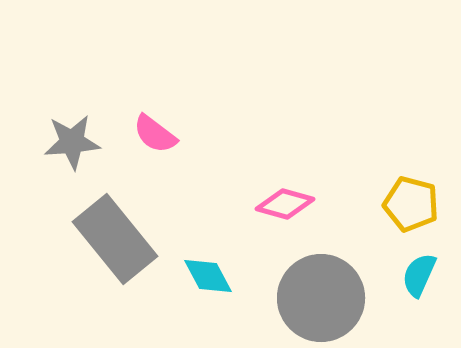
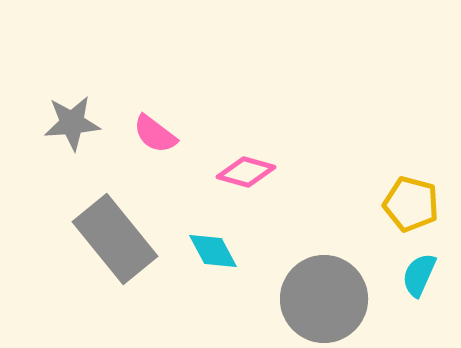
gray star: moved 19 px up
pink diamond: moved 39 px left, 32 px up
cyan diamond: moved 5 px right, 25 px up
gray circle: moved 3 px right, 1 px down
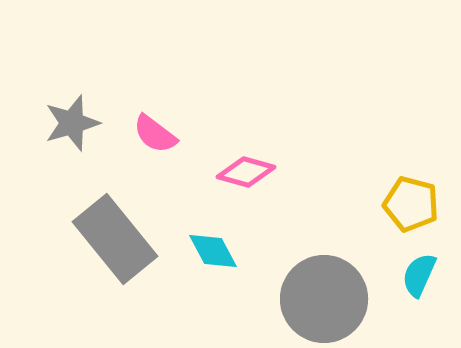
gray star: rotated 12 degrees counterclockwise
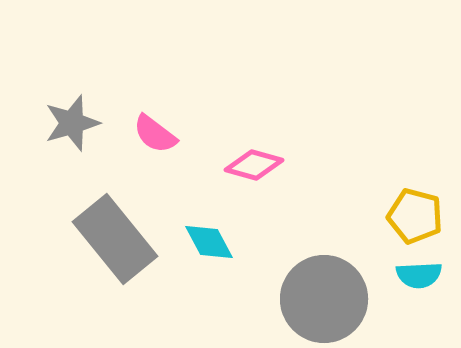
pink diamond: moved 8 px right, 7 px up
yellow pentagon: moved 4 px right, 12 px down
cyan diamond: moved 4 px left, 9 px up
cyan semicircle: rotated 117 degrees counterclockwise
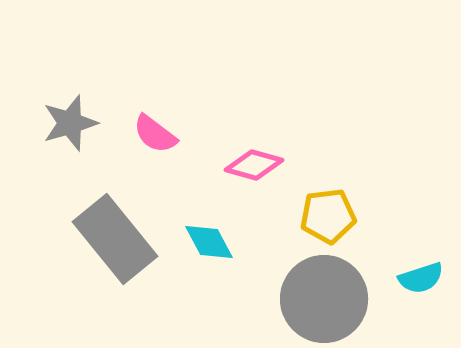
gray star: moved 2 px left
yellow pentagon: moved 87 px left; rotated 22 degrees counterclockwise
cyan semicircle: moved 2 px right, 3 px down; rotated 15 degrees counterclockwise
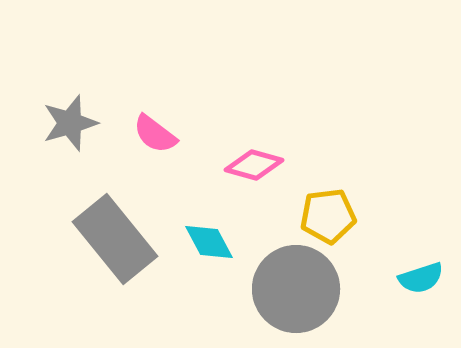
gray circle: moved 28 px left, 10 px up
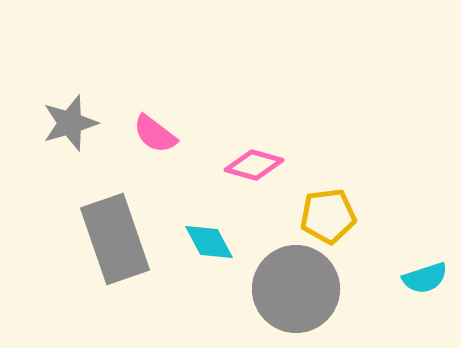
gray rectangle: rotated 20 degrees clockwise
cyan semicircle: moved 4 px right
